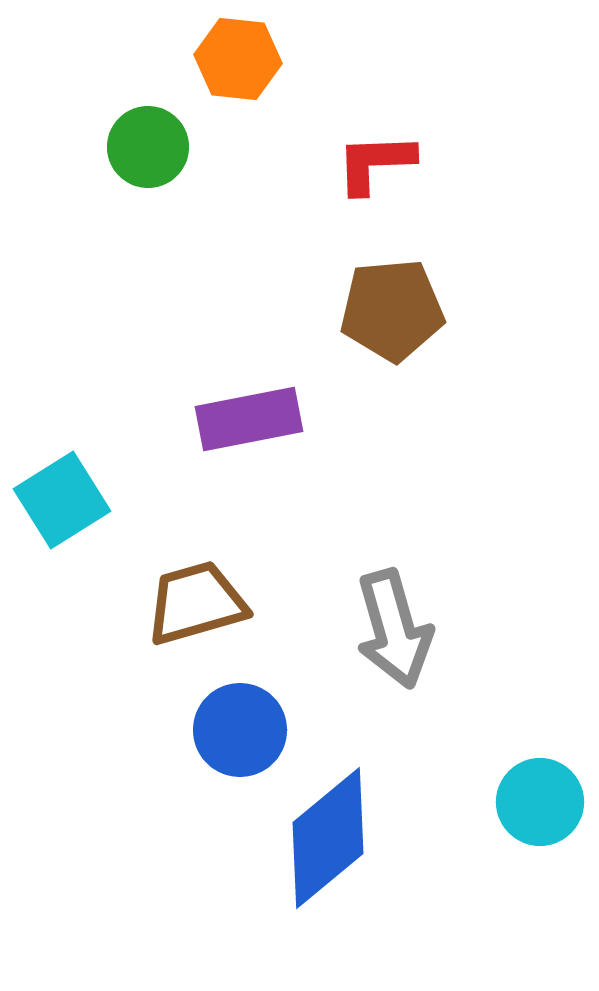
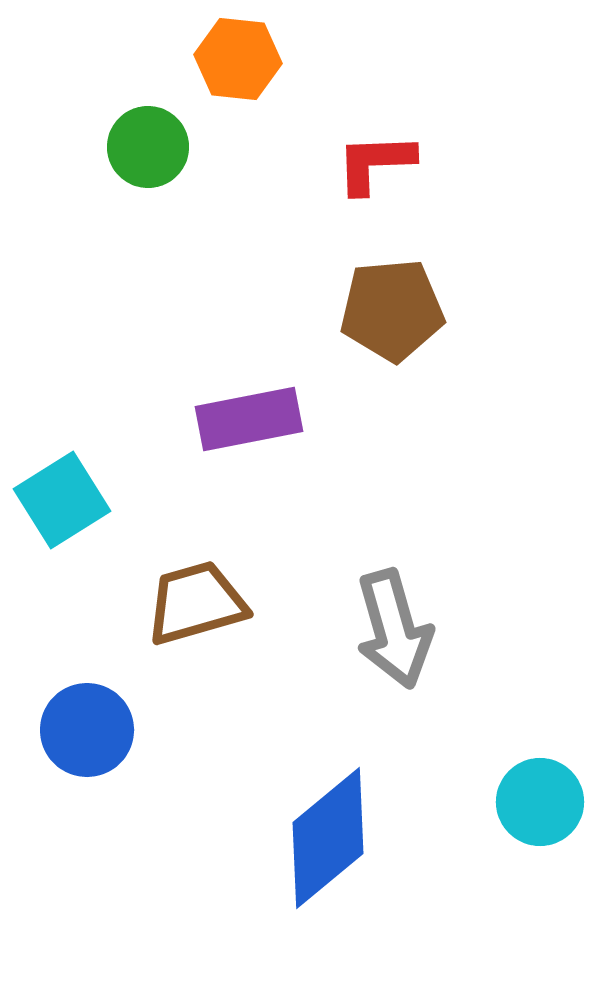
blue circle: moved 153 px left
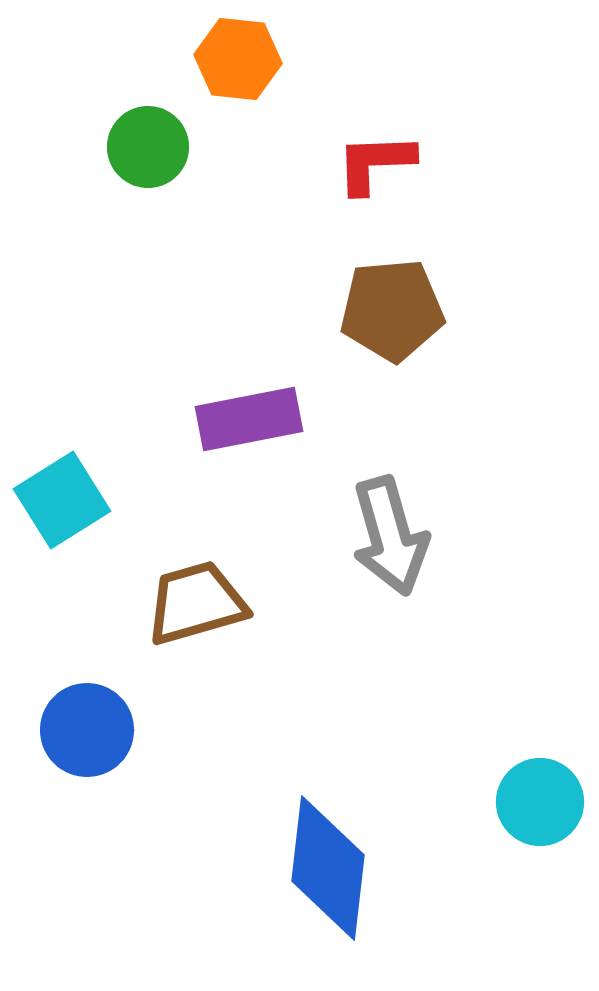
gray arrow: moved 4 px left, 93 px up
blue diamond: moved 30 px down; rotated 44 degrees counterclockwise
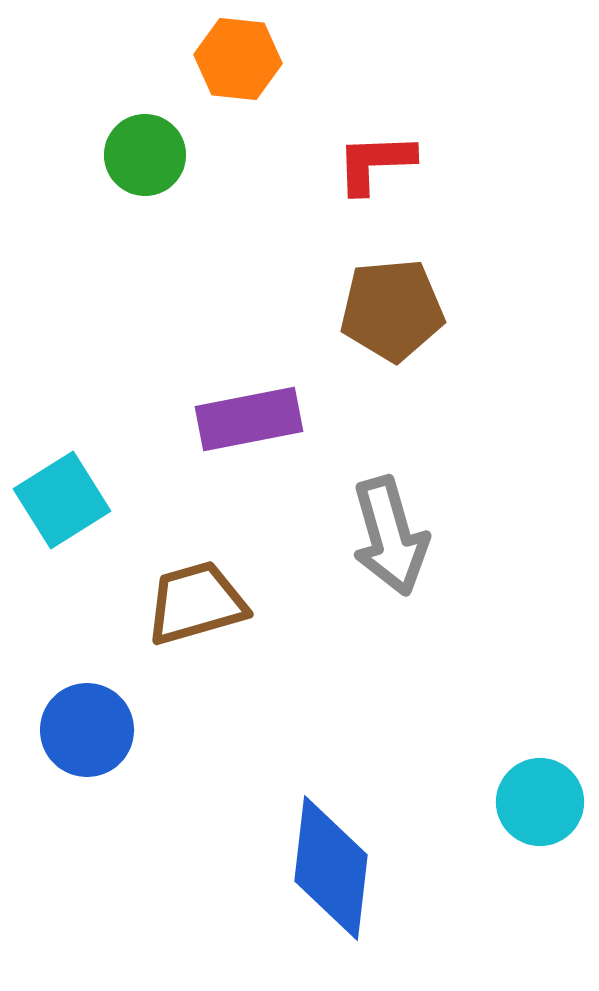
green circle: moved 3 px left, 8 px down
blue diamond: moved 3 px right
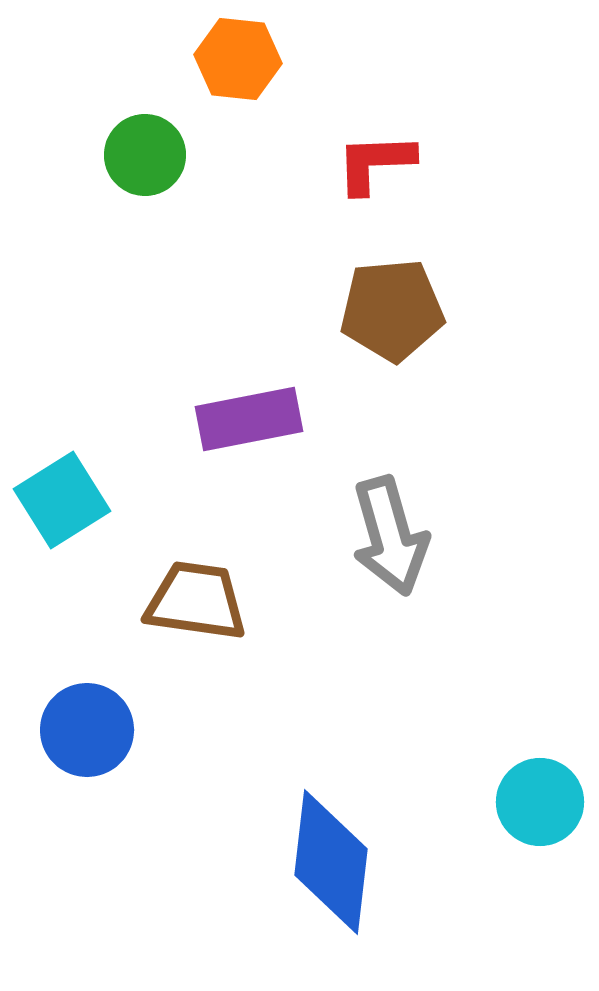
brown trapezoid: moved 2 px up; rotated 24 degrees clockwise
blue diamond: moved 6 px up
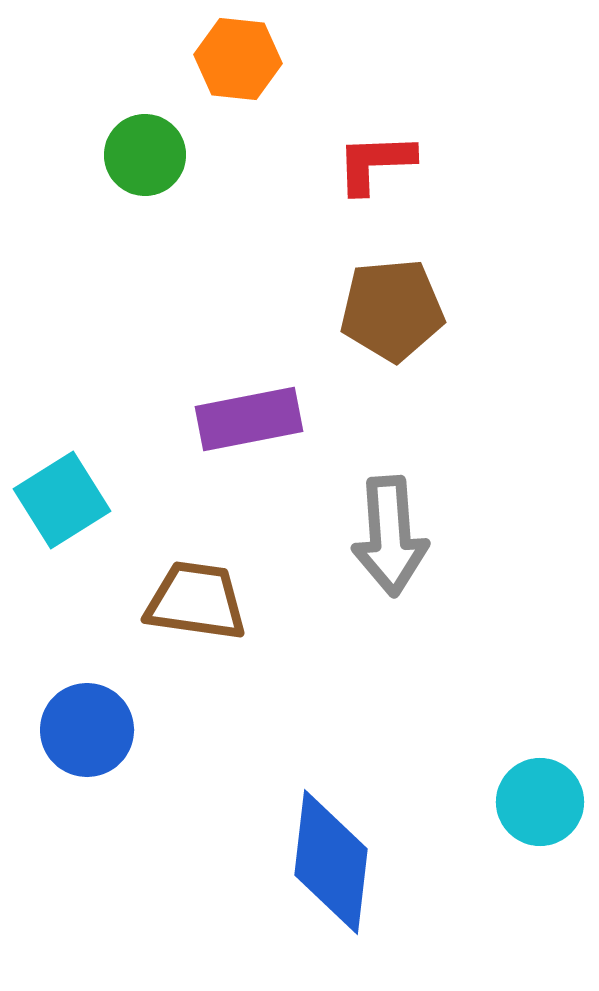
gray arrow: rotated 12 degrees clockwise
